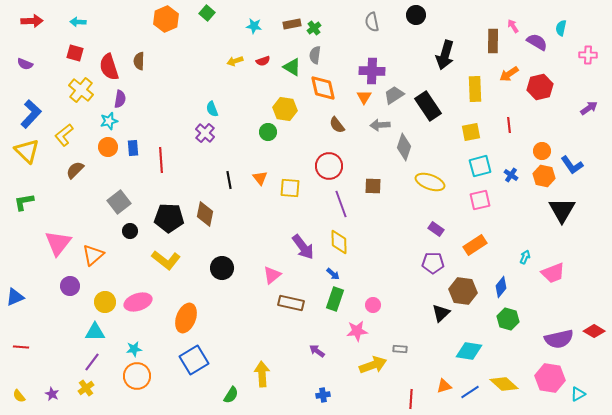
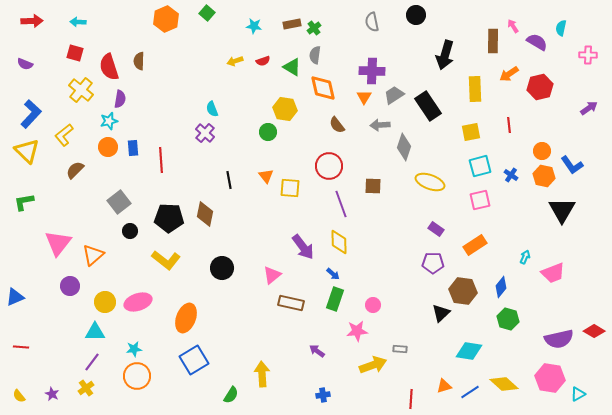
orange triangle at (260, 178): moved 6 px right, 2 px up
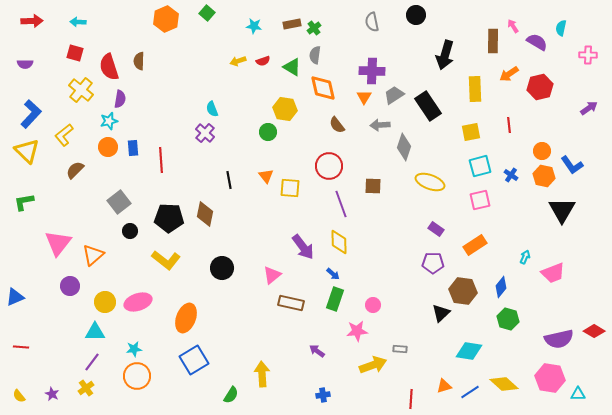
yellow arrow at (235, 61): moved 3 px right
purple semicircle at (25, 64): rotated 21 degrees counterclockwise
cyan triangle at (578, 394): rotated 28 degrees clockwise
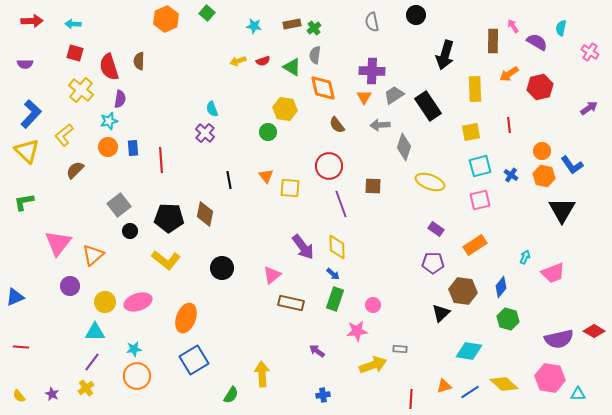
cyan arrow at (78, 22): moved 5 px left, 2 px down
pink cross at (588, 55): moved 2 px right, 3 px up; rotated 30 degrees clockwise
gray square at (119, 202): moved 3 px down
yellow diamond at (339, 242): moved 2 px left, 5 px down
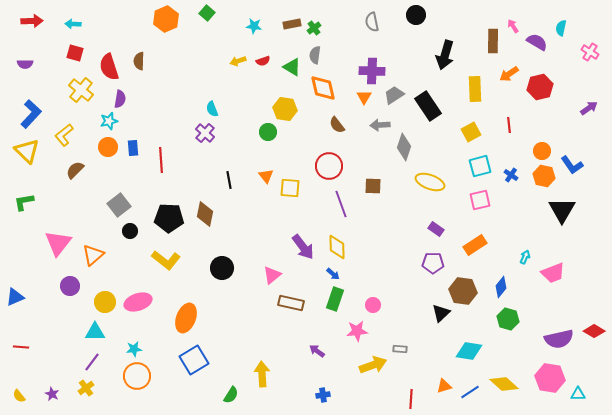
yellow square at (471, 132): rotated 18 degrees counterclockwise
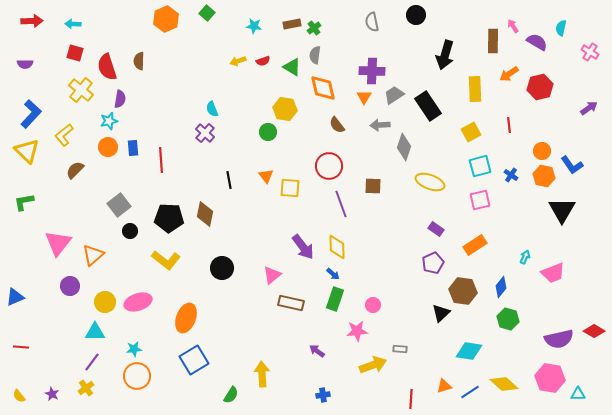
red semicircle at (109, 67): moved 2 px left
purple pentagon at (433, 263): rotated 25 degrees counterclockwise
